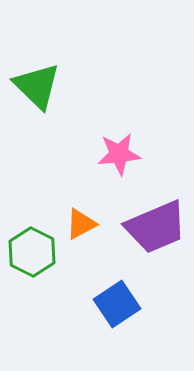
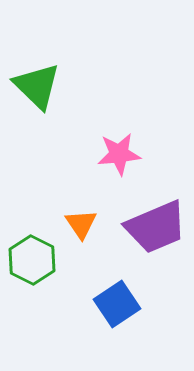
orange triangle: rotated 36 degrees counterclockwise
green hexagon: moved 8 px down
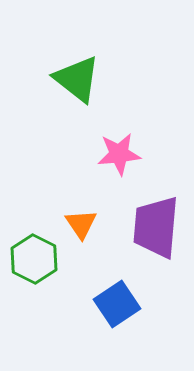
green triangle: moved 40 px right, 7 px up; rotated 6 degrees counterclockwise
purple trapezoid: rotated 118 degrees clockwise
green hexagon: moved 2 px right, 1 px up
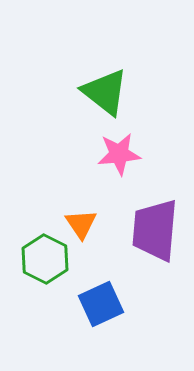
green triangle: moved 28 px right, 13 px down
purple trapezoid: moved 1 px left, 3 px down
green hexagon: moved 11 px right
blue square: moved 16 px left; rotated 9 degrees clockwise
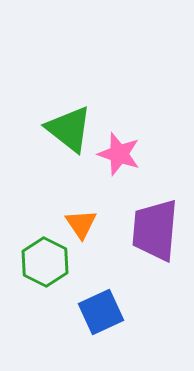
green triangle: moved 36 px left, 37 px down
pink star: rotated 24 degrees clockwise
green hexagon: moved 3 px down
blue square: moved 8 px down
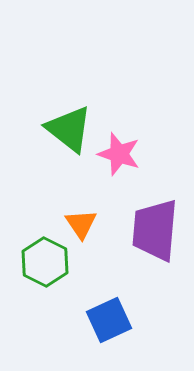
blue square: moved 8 px right, 8 px down
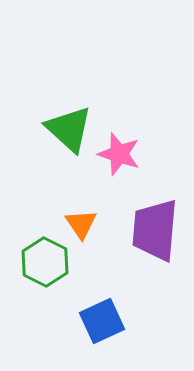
green triangle: rotated 4 degrees clockwise
blue square: moved 7 px left, 1 px down
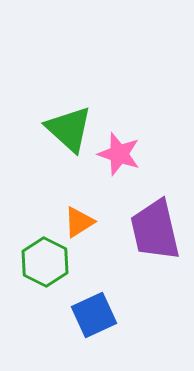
orange triangle: moved 2 px left, 2 px up; rotated 32 degrees clockwise
purple trapezoid: rotated 18 degrees counterclockwise
blue square: moved 8 px left, 6 px up
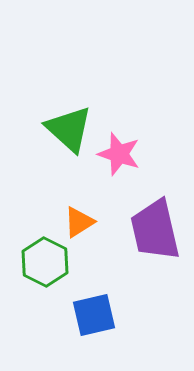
blue square: rotated 12 degrees clockwise
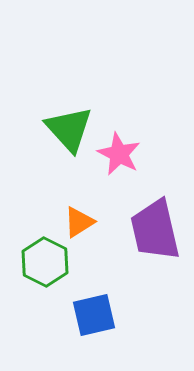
green triangle: rotated 6 degrees clockwise
pink star: rotated 9 degrees clockwise
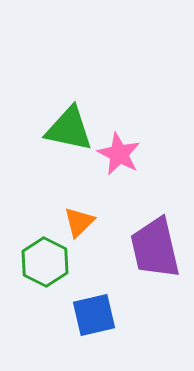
green triangle: rotated 36 degrees counterclockwise
orange triangle: rotated 12 degrees counterclockwise
purple trapezoid: moved 18 px down
